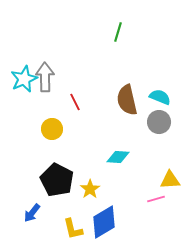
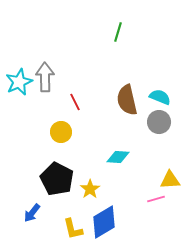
cyan star: moved 5 px left, 3 px down
yellow circle: moved 9 px right, 3 px down
black pentagon: moved 1 px up
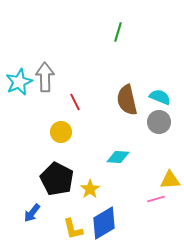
blue diamond: moved 1 px down
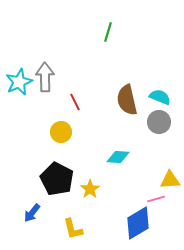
green line: moved 10 px left
blue diamond: moved 34 px right
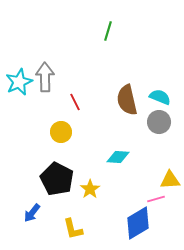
green line: moved 1 px up
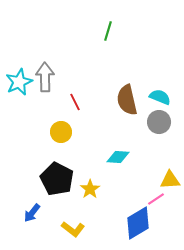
pink line: rotated 18 degrees counterclockwise
yellow L-shape: rotated 40 degrees counterclockwise
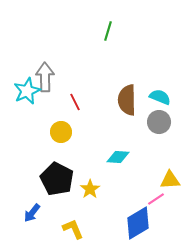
cyan star: moved 8 px right, 9 px down
brown semicircle: rotated 12 degrees clockwise
yellow L-shape: rotated 150 degrees counterclockwise
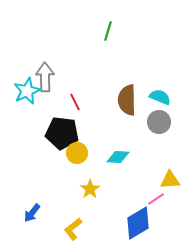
yellow circle: moved 16 px right, 21 px down
black pentagon: moved 5 px right, 46 px up; rotated 20 degrees counterclockwise
yellow L-shape: rotated 105 degrees counterclockwise
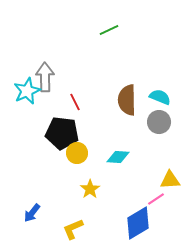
green line: moved 1 px right, 1 px up; rotated 48 degrees clockwise
yellow L-shape: rotated 15 degrees clockwise
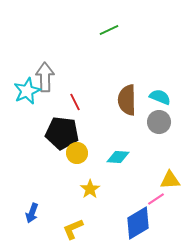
blue arrow: rotated 18 degrees counterclockwise
